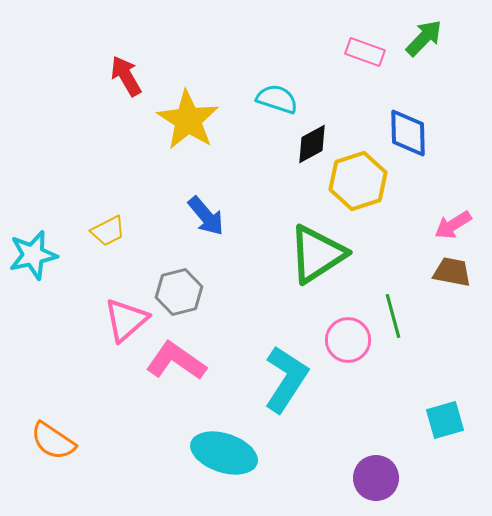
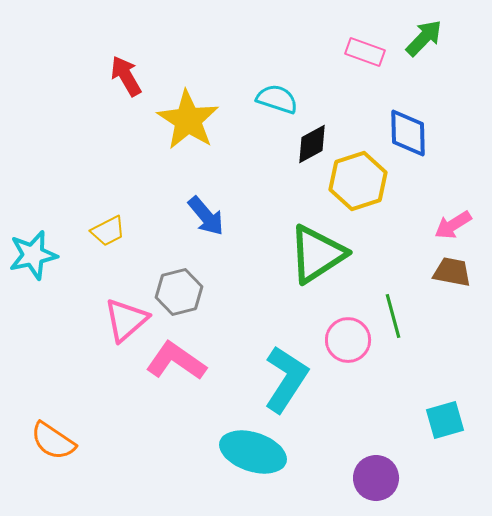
cyan ellipse: moved 29 px right, 1 px up
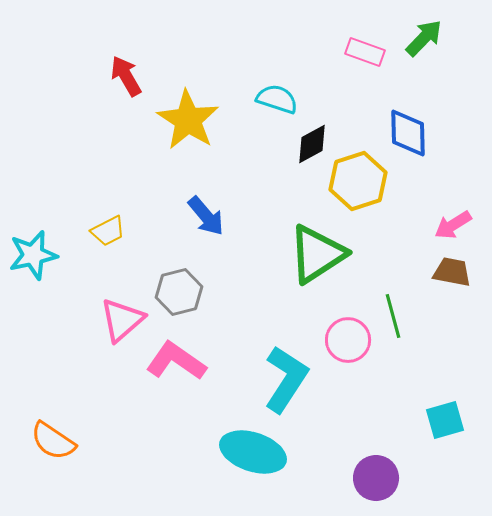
pink triangle: moved 4 px left
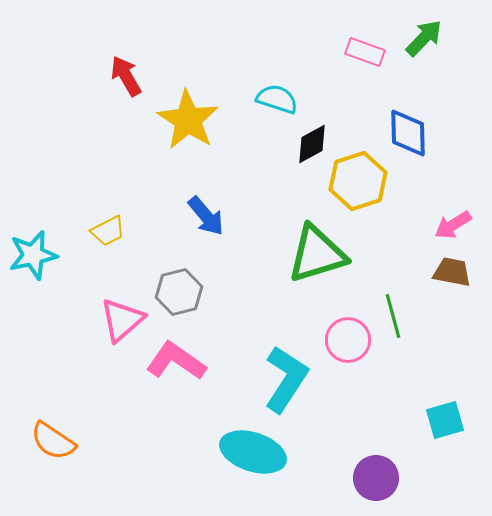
green triangle: rotated 16 degrees clockwise
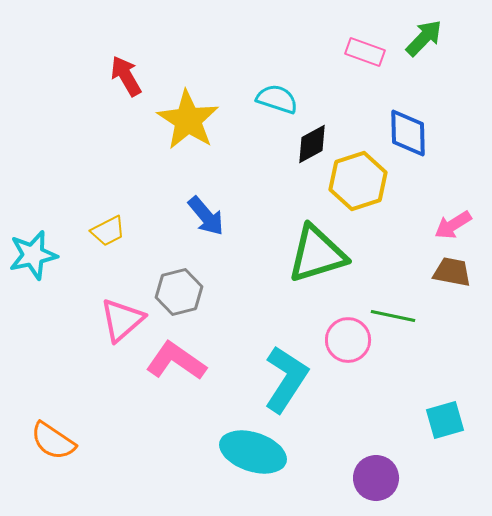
green line: rotated 63 degrees counterclockwise
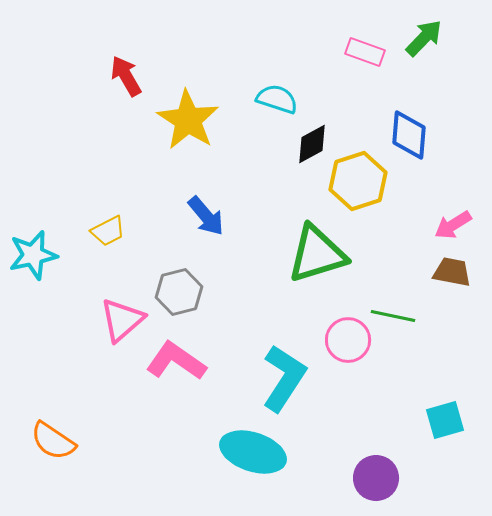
blue diamond: moved 1 px right, 2 px down; rotated 6 degrees clockwise
cyan L-shape: moved 2 px left, 1 px up
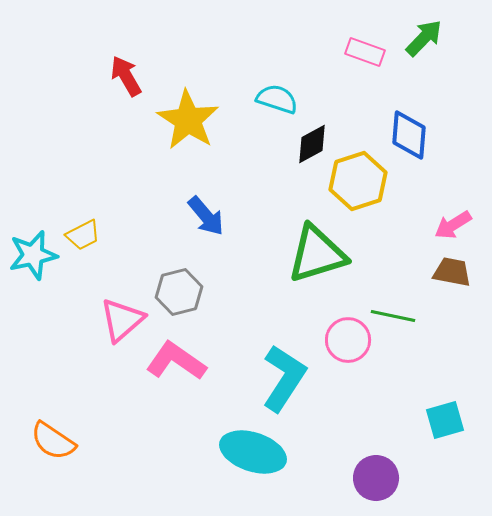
yellow trapezoid: moved 25 px left, 4 px down
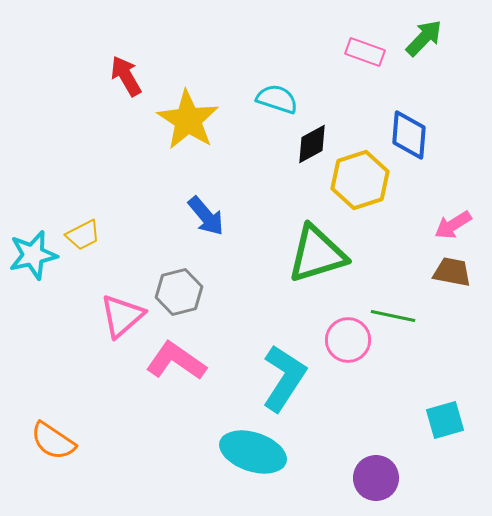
yellow hexagon: moved 2 px right, 1 px up
pink triangle: moved 4 px up
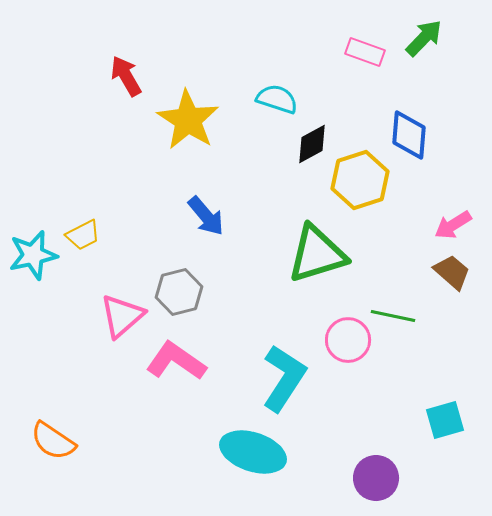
brown trapezoid: rotated 30 degrees clockwise
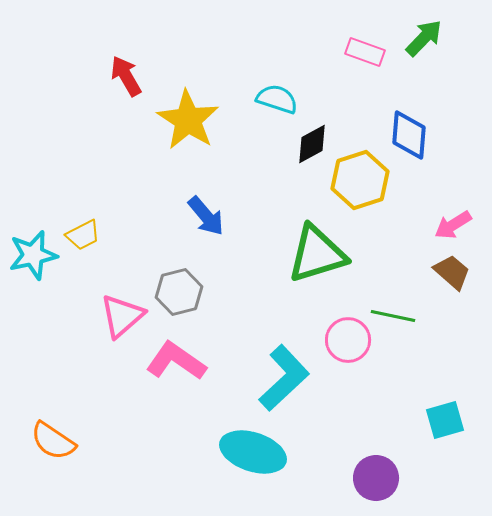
cyan L-shape: rotated 14 degrees clockwise
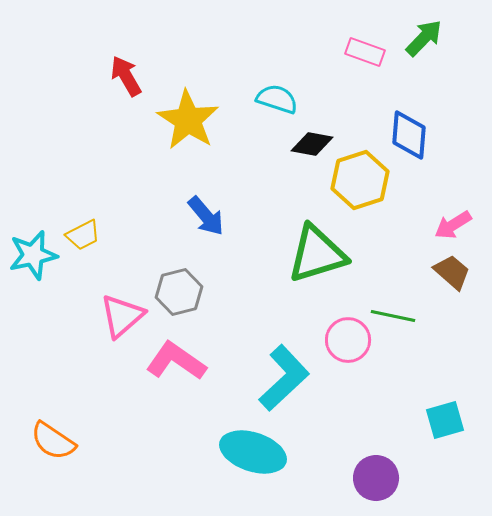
black diamond: rotated 39 degrees clockwise
